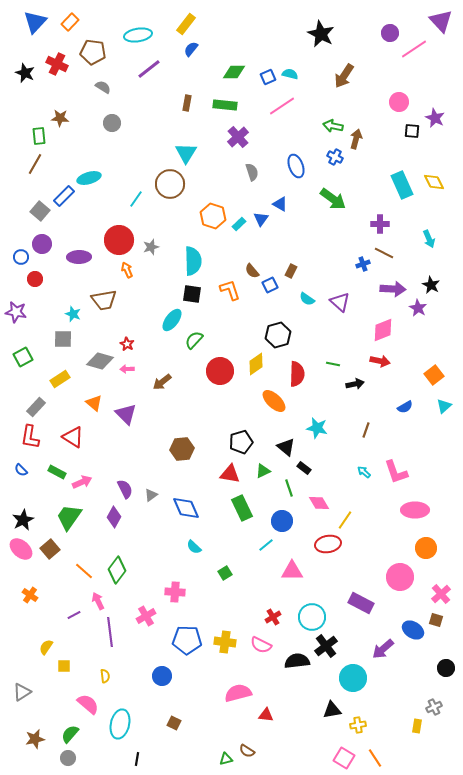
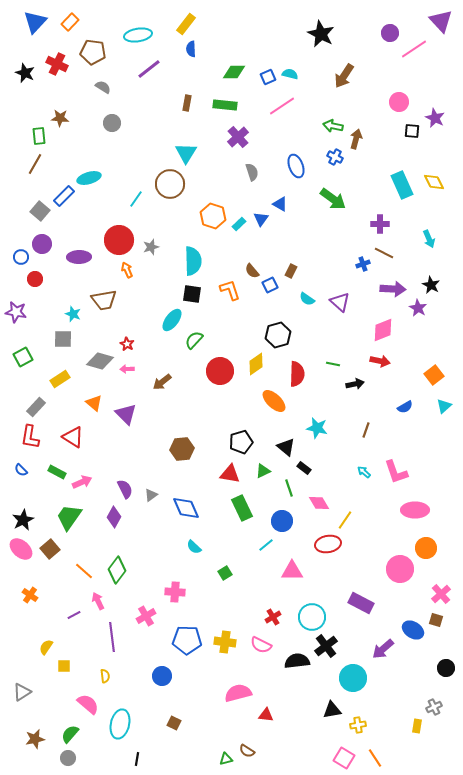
blue semicircle at (191, 49): rotated 42 degrees counterclockwise
pink circle at (400, 577): moved 8 px up
purple line at (110, 632): moved 2 px right, 5 px down
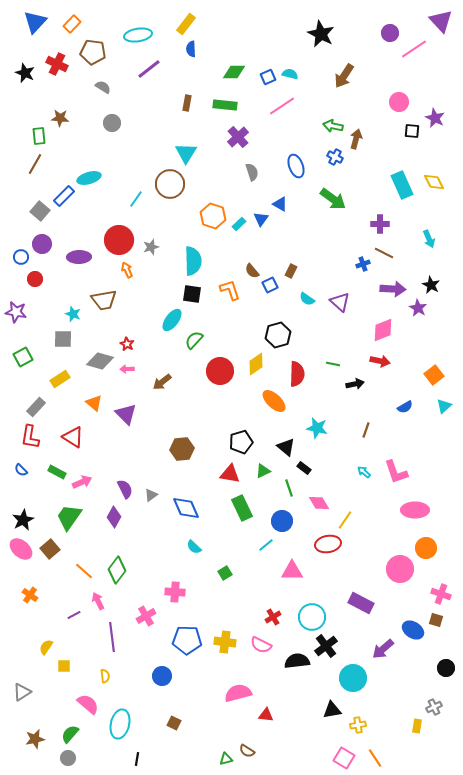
orange rectangle at (70, 22): moved 2 px right, 2 px down
pink cross at (441, 594): rotated 30 degrees counterclockwise
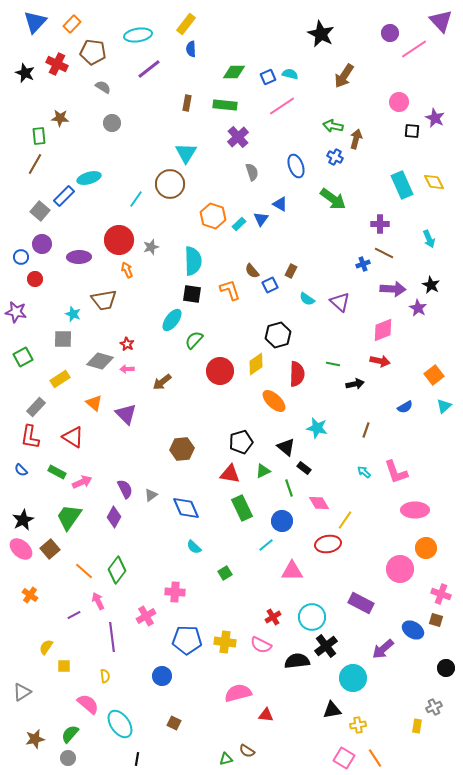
cyan ellipse at (120, 724): rotated 48 degrees counterclockwise
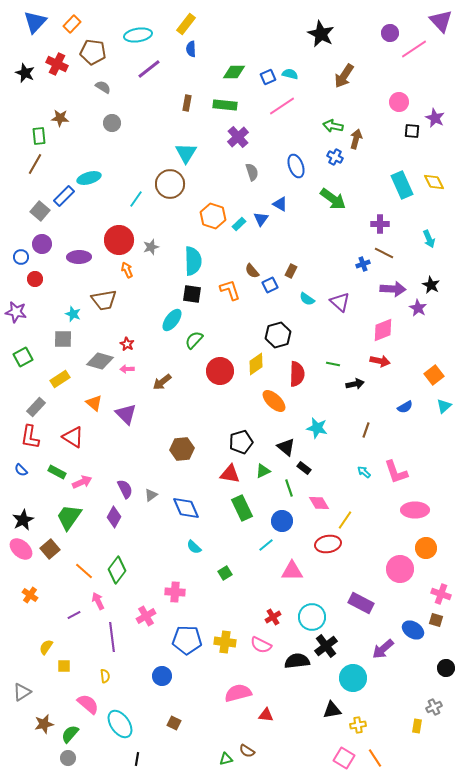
brown star at (35, 739): moved 9 px right, 15 px up
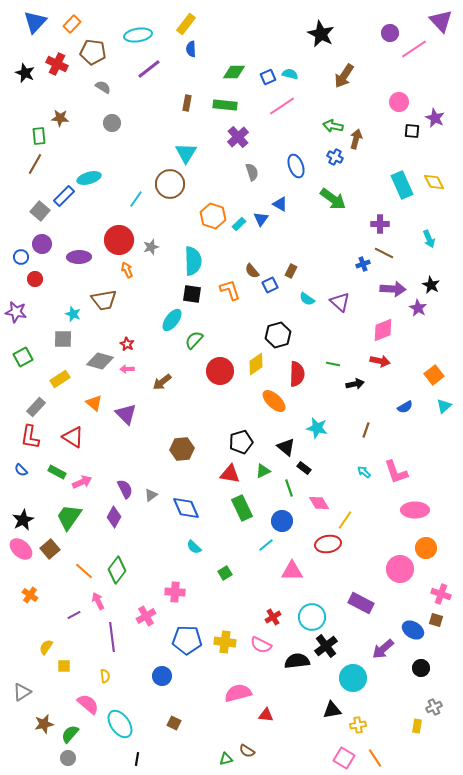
black circle at (446, 668): moved 25 px left
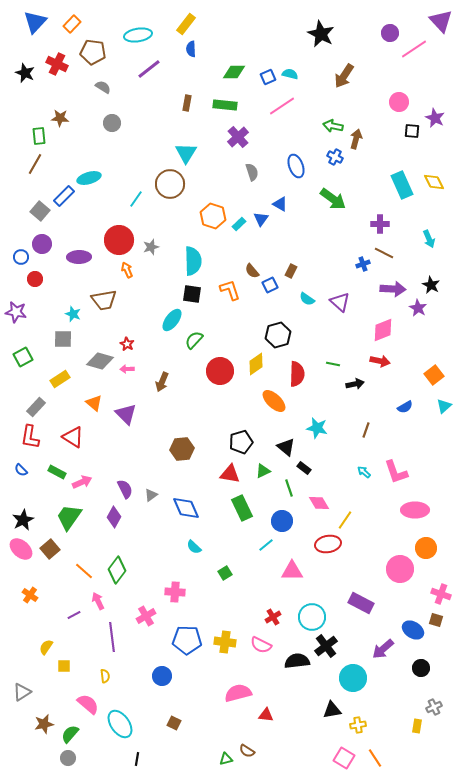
brown arrow at (162, 382): rotated 30 degrees counterclockwise
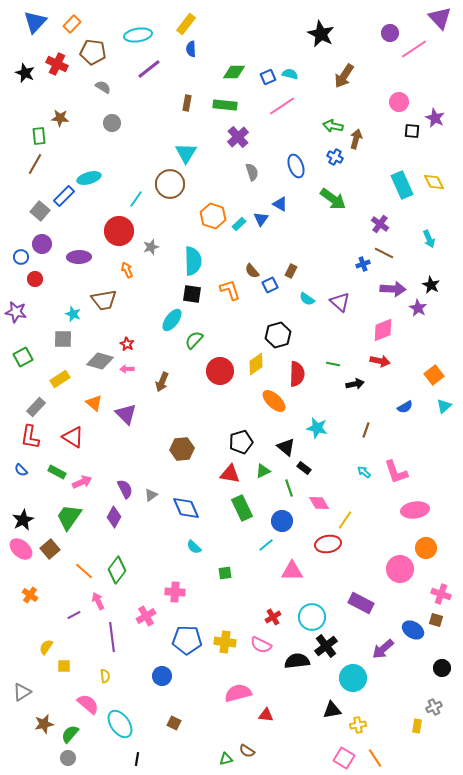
purple triangle at (441, 21): moved 1 px left, 3 px up
purple cross at (380, 224): rotated 36 degrees clockwise
red circle at (119, 240): moved 9 px up
pink ellipse at (415, 510): rotated 8 degrees counterclockwise
green square at (225, 573): rotated 24 degrees clockwise
black circle at (421, 668): moved 21 px right
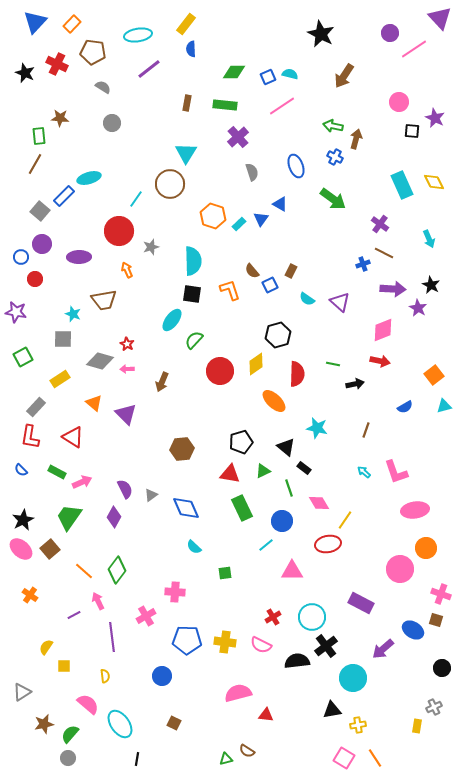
cyan triangle at (444, 406): rotated 28 degrees clockwise
